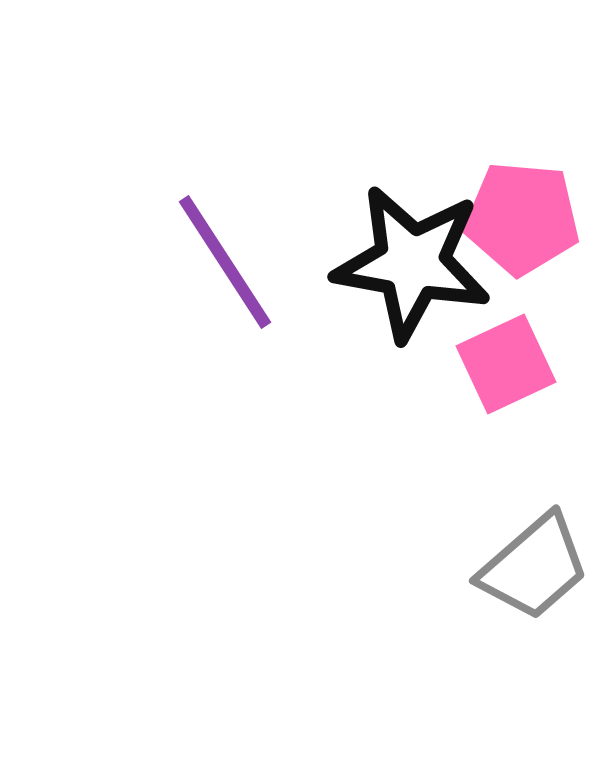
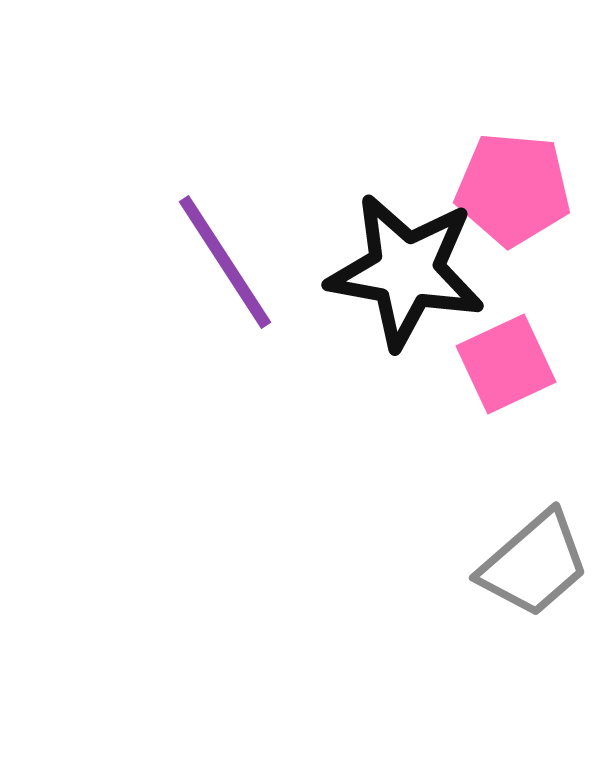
pink pentagon: moved 9 px left, 29 px up
black star: moved 6 px left, 8 px down
gray trapezoid: moved 3 px up
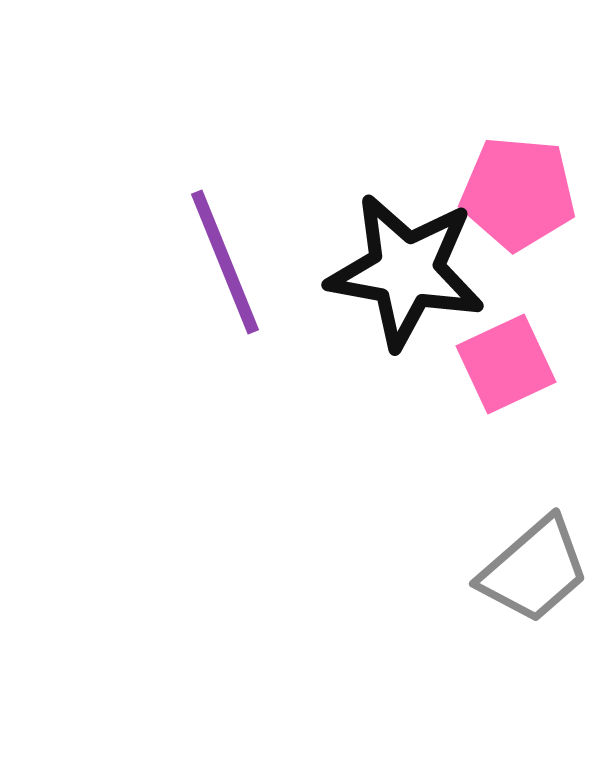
pink pentagon: moved 5 px right, 4 px down
purple line: rotated 11 degrees clockwise
gray trapezoid: moved 6 px down
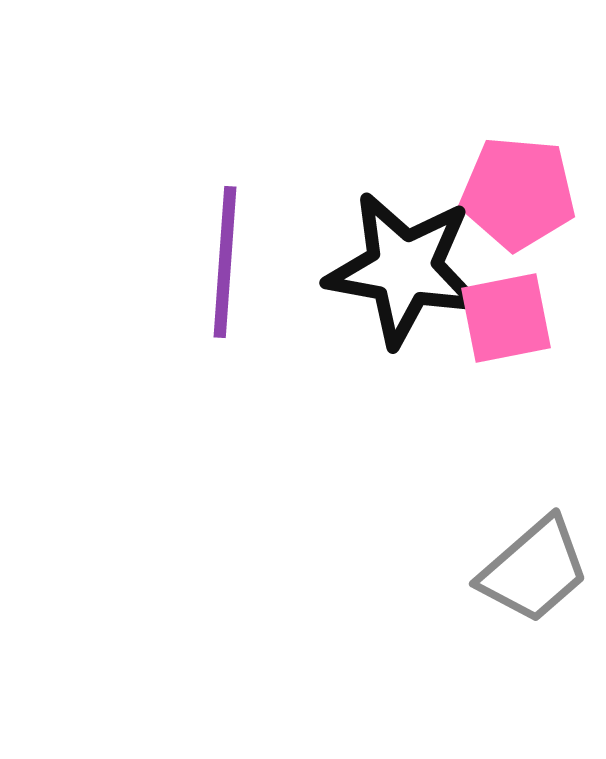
purple line: rotated 26 degrees clockwise
black star: moved 2 px left, 2 px up
pink square: moved 46 px up; rotated 14 degrees clockwise
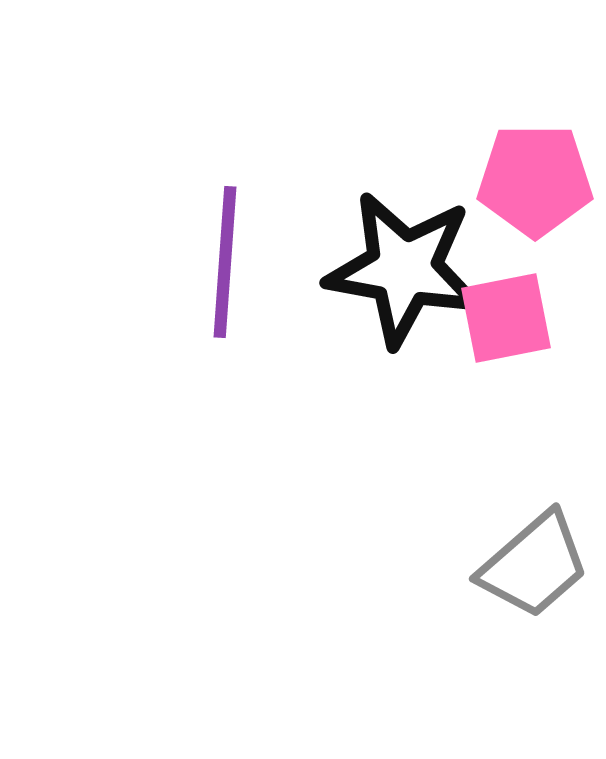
pink pentagon: moved 17 px right, 13 px up; rotated 5 degrees counterclockwise
gray trapezoid: moved 5 px up
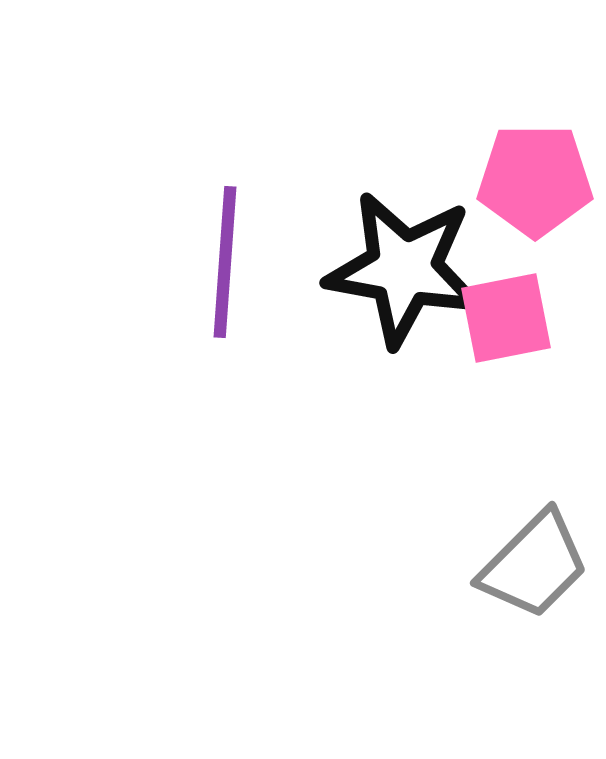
gray trapezoid: rotated 4 degrees counterclockwise
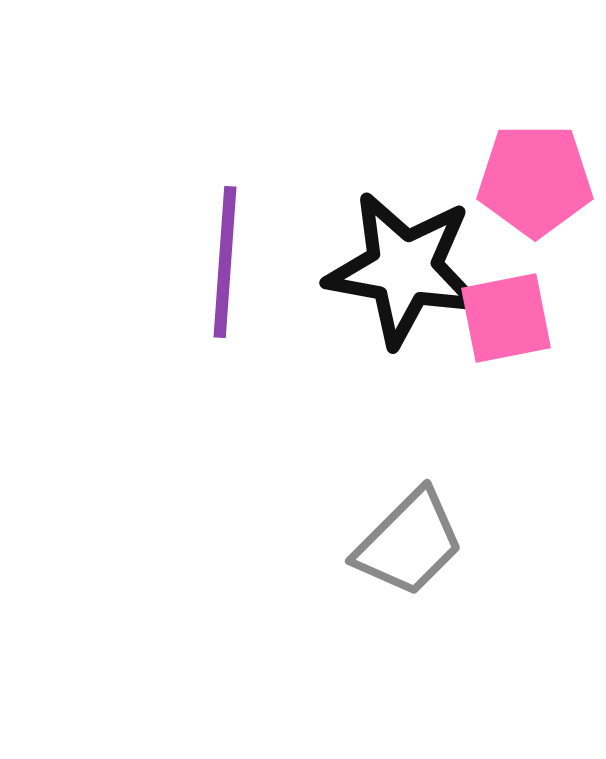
gray trapezoid: moved 125 px left, 22 px up
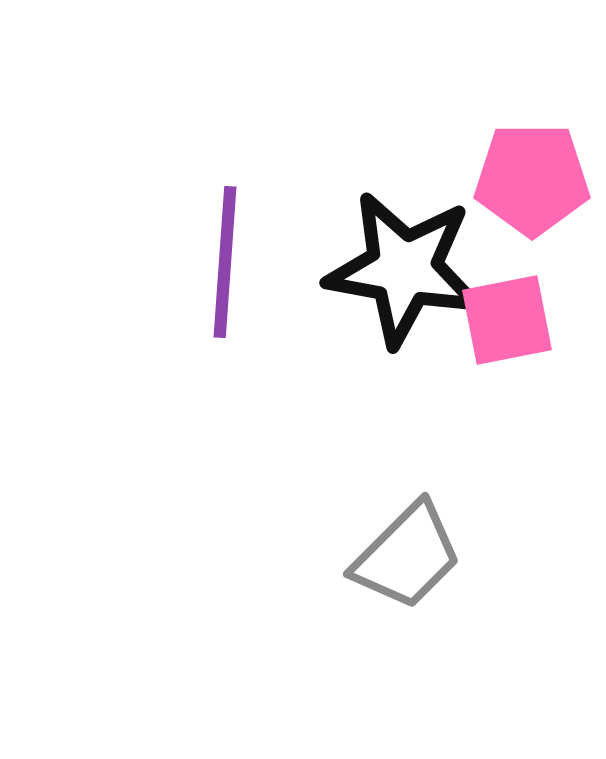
pink pentagon: moved 3 px left, 1 px up
pink square: moved 1 px right, 2 px down
gray trapezoid: moved 2 px left, 13 px down
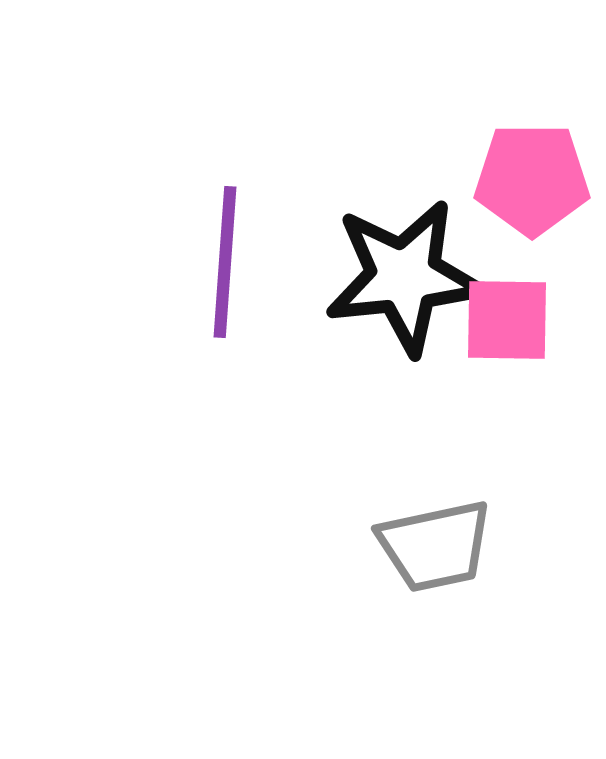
black star: moved 8 px down; rotated 16 degrees counterclockwise
pink square: rotated 12 degrees clockwise
gray trapezoid: moved 28 px right, 10 px up; rotated 33 degrees clockwise
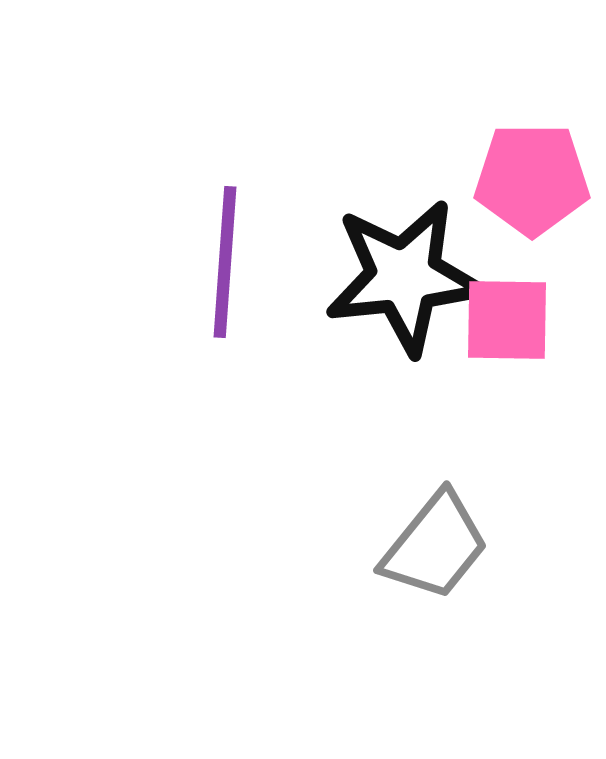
gray trapezoid: rotated 39 degrees counterclockwise
